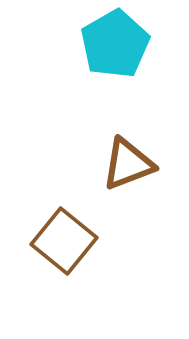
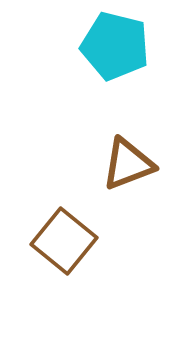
cyan pentagon: moved 2 px down; rotated 28 degrees counterclockwise
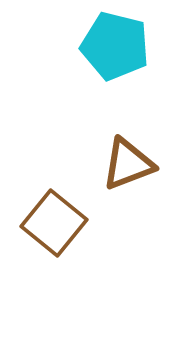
brown square: moved 10 px left, 18 px up
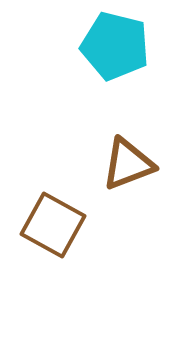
brown square: moved 1 px left, 2 px down; rotated 10 degrees counterclockwise
